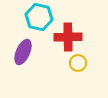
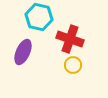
red cross: moved 2 px right, 2 px down; rotated 20 degrees clockwise
yellow circle: moved 5 px left, 2 px down
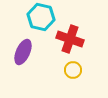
cyan hexagon: moved 2 px right
yellow circle: moved 5 px down
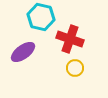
purple ellipse: rotated 30 degrees clockwise
yellow circle: moved 2 px right, 2 px up
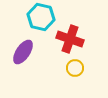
purple ellipse: rotated 20 degrees counterclockwise
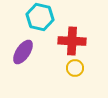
cyan hexagon: moved 1 px left
red cross: moved 2 px right, 2 px down; rotated 16 degrees counterclockwise
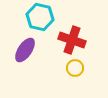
red cross: moved 1 px up; rotated 16 degrees clockwise
purple ellipse: moved 2 px right, 2 px up
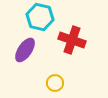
yellow circle: moved 20 px left, 15 px down
